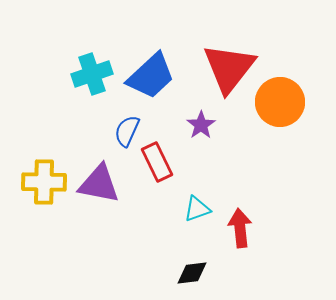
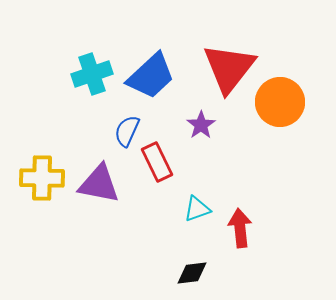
yellow cross: moved 2 px left, 4 px up
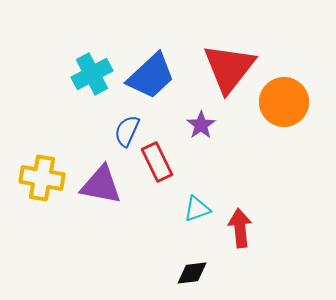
cyan cross: rotated 9 degrees counterclockwise
orange circle: moved 4 px right
yellow cross: rotated 9 degrees clockwise
purple triangle: moved 2 px right, 1 px down
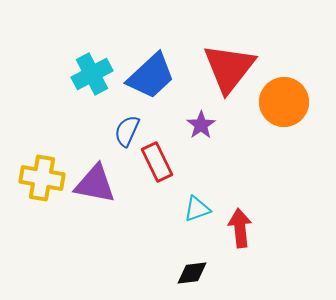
purple triangle: moved 6 px left, 1 px up
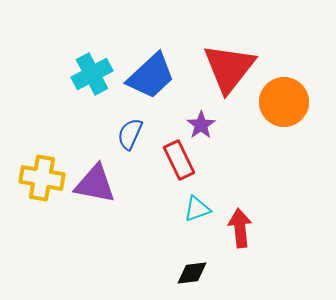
blue semicircle: moved 3 px right, 3 px down
red rectangle: moved 22 px right, 2 px up
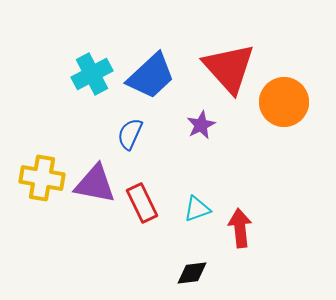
red triangle: rotated 20 degrees counterclockwise
purple star: rotated 8 degrees clockwise
red rectangle: moved 37 px left, 43 px down
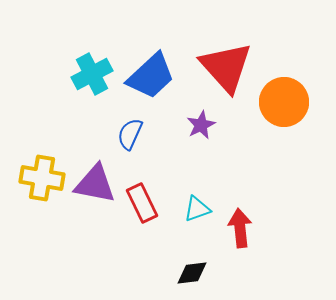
red triangle: moved 3 px left, 1 px up
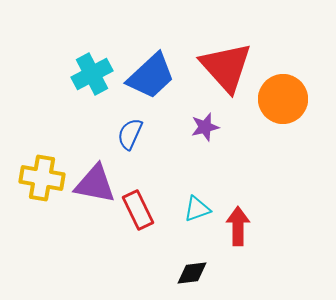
orange circle: moved 1 px left, 3 px up
purple star: moved 4 px right, 2 px down; rotated 12 degrees clockwise
red rectangle: moved 4 px left, 7 px down
red arrow: moved 2 px left, 2 px up; rotated 6 degrees clockwise
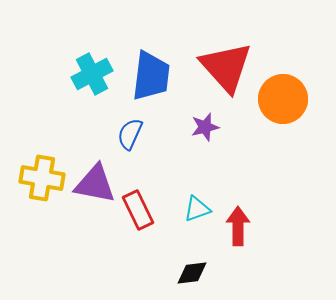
blue trapezoid: rotated 40 degrees counterclockwise
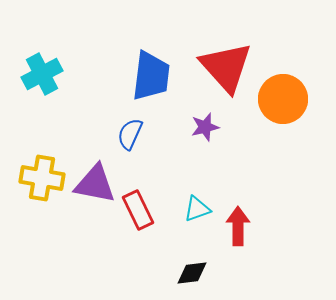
cyan cross: moved 50 px left
